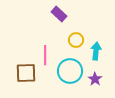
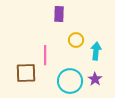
purple rectangle: rotated 49 degrees clockwise
cyan circle: moved 10 px down
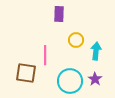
brown square: rotated 10 degrees clockwise
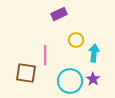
purple rectangle: rotated 63 degrees clockwise
cyan arrow: moved 2 px left, 2 px down
purple star: moved 2 px left
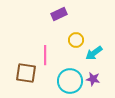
cyan arrow: rotated 132 degrees counterclockwise
purple star: rotated 24 degrees counterclockwise
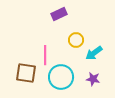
cyan circle: moved 9 px left, 4 px up
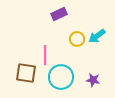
yellow circle: moved 1 px right, 1 px up
cyan arrow: moved 3 px right, 17 px up
purple star: moved 1 px down
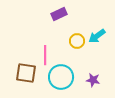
yellow circle: moved 2 px down
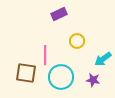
cyan arrow: moved 6 px right, 23 px down
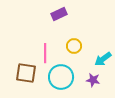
yellow circle: moved 3 px left, 5 px down
pink line: moved 2 px up
